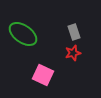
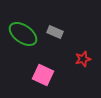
gray rectangle: moved 19 px left; rotated 49 degrees counterclockwise
red star: moved 10 px right, 6 px down
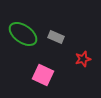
gray rectangle: moved 1 px right, 5 px down
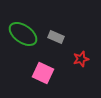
red star: moved 2 px left
pink square: moved 2 px up
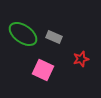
gray rectangle: moved 2 px left
pink square: moved 3 px up
